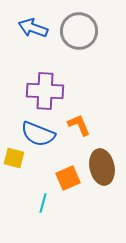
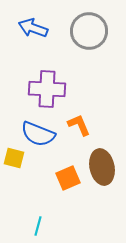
gray circle: moved 10 px right
purple cross: moved 2 px right, 2 px up
cyan line: moved 5 px left, 23 px down
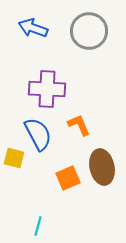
blue semicircle: rotated 140 degrees counterclockwise
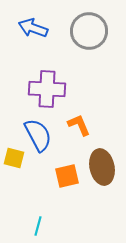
blue semicircle: moved 1 px down
orange square: moved 1 px left, 2 px up; rotated 10 degrees clockwise
